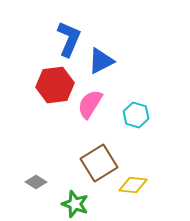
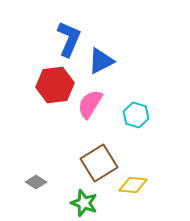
green star: moved 9 px right, 1 px up
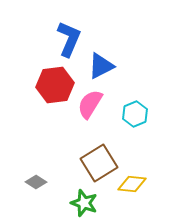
blue triangle: moved 5 px down
cyan hexagon: moved 1 px left, 1 px up; rotated 20 degrees clockwise
yellow diamond: moved 1 px left, 1 px up
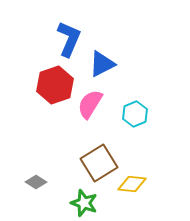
blue triangle: moved 1 px right, 2 px up
red hexagon: rotated 12 degrees counterclockwise
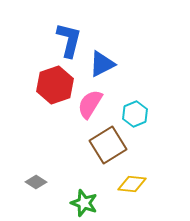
blue L-shape: moved 1 px down; rotated 9 degrees counterclockwise
brown square: moved 9 px right, 18 px up
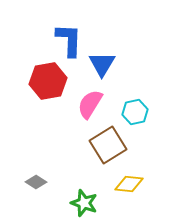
blue L-shape: rotated 12 degrees counterclockwise
blue triangle: rotated 32 degrees counterclockwise
red hexagon: moved 7 px left, 4 px up; rotated 9 degrees clockwise
cyan hexagon: moved 2 px up; rotated 10 degrees clockwise
yellow diamond: moved 3 px left
